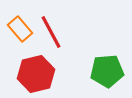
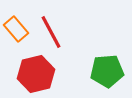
orange rectangle: moved 4 px left
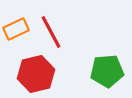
orange rectangle: rotated 75 degrees counterclockwise
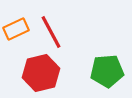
red hexagon: moved 5 px right, 1 px up
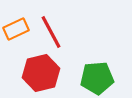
green pentagon: moved 10 px left, 7 px down
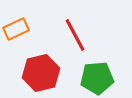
red line: moved 24 px right, 3 px down
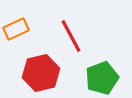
red line: moved 4 px left, 1 px down
green pentagon: moved 5 px right; rotated 16 degrees counterclockwise
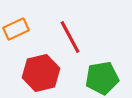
red line: moved 1 px left, 1 px down
green pentagon: rotated 12 degrees clockwise
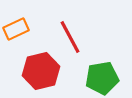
red hexagon: moved 2 px up
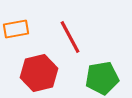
orange rectangle: rotated 15 degrees clockwise
red hexagon: moved 2 px left, 2 px down
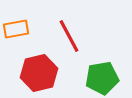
red line: moved 1 px left, 1 px up
